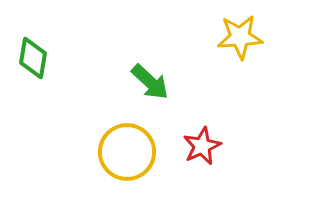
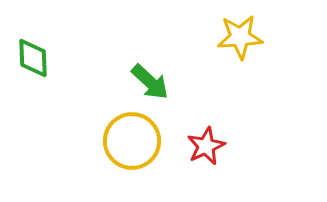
green diamond: rotated 12 degrees counterclockwise
red star: moved 4 px right
yellow circle: moved 5 px right, 11 px up
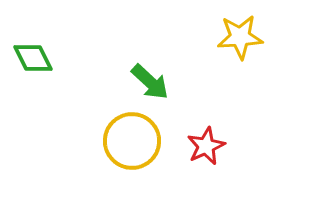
green diamond: rotated 24 degrees counterclockwise
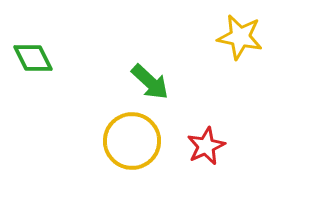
yellow star: rotated 15 degrees clockwise
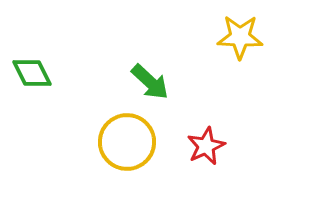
yellow star: rotated 9 degrees counterclockwise
green diamond: moved 1 px left, 15 px down
yellow circle: moved 5 px left, 1 px down
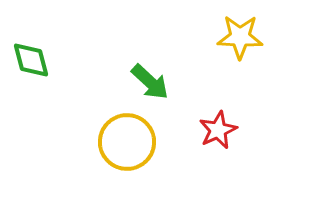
green diamond: moved 1 px left, 13 px up; rotated 12 degrees clockwise
red star: moved 12 px right, 16 px up
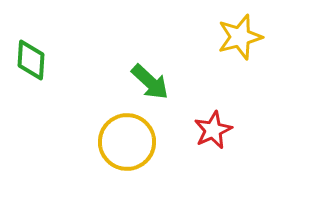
yellow star: rotated 18 degrees counterclockwise
green diamond: rotated 18 degrees clockwise
red star: moved 5 px left
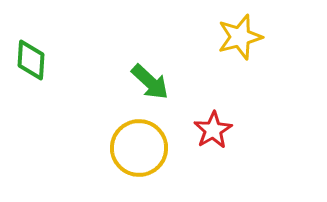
red star: rotated 6 degrees counterclockwise
yellow circle: moved 12 px right, 6 px down
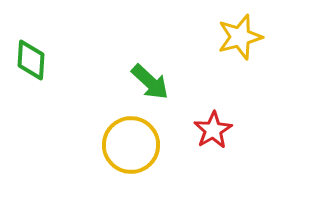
yellow circle: moved 8 px left, 3 px up
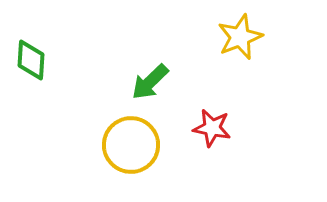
yellow star: rotated 6 degrees counterclockwise
green arrow: rotated 93 degrees clockwise
red star: moved 1 px left, 2 px up; rotated 30 degrees counterclockwise
